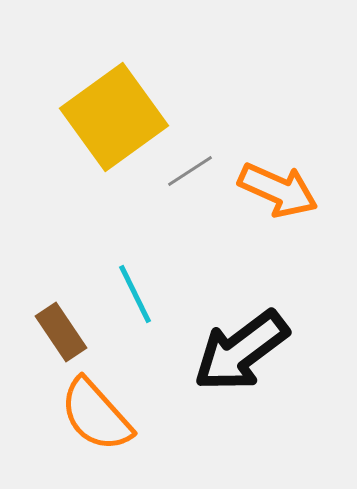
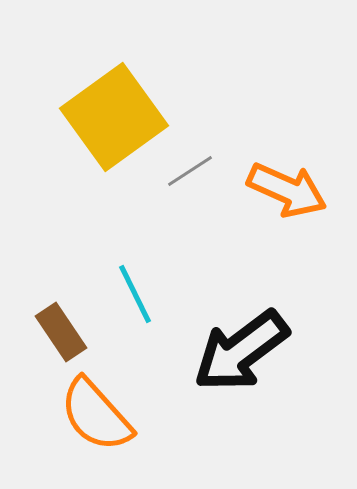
orange arrow: moved 9 px right
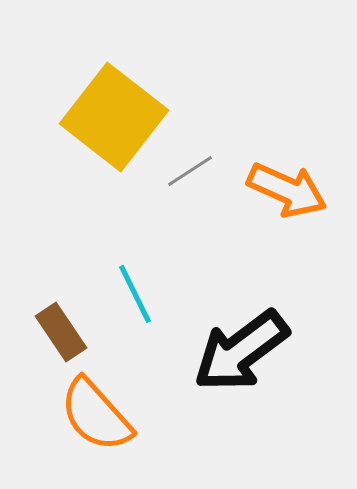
yellow square: rotated 16 degrees counterclockwise
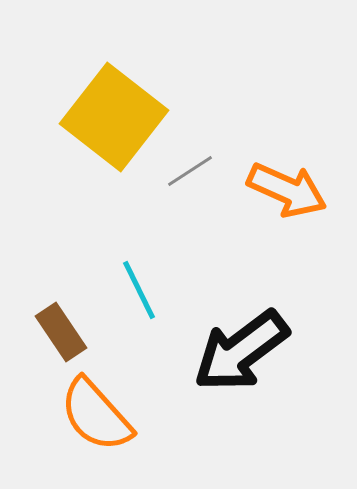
cyan line: moved 4 px right, 4 px up
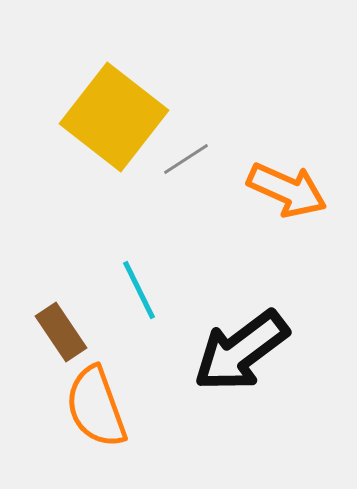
gray line: moved 4 px left, 12 px up
orange semicircle: moved 8 px up; rotated 22 degrees clockwise
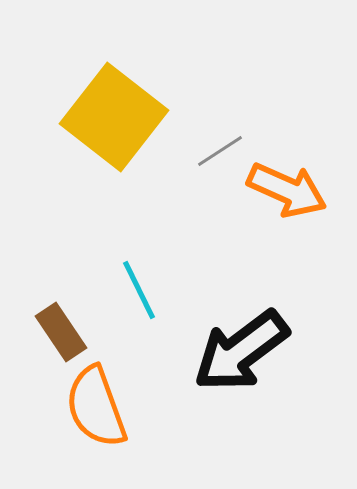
gray line: moved 34 px right, 8 px up
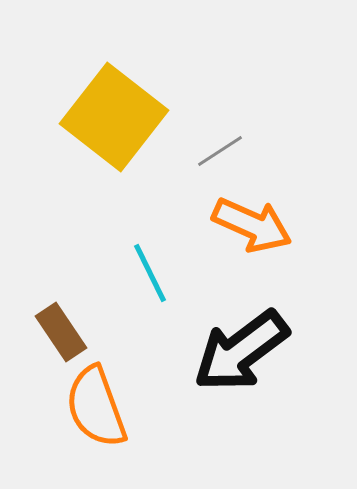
orange arrow: moved 35 px left, 35 px down
cyan line: moved 11 px right, 17 px up
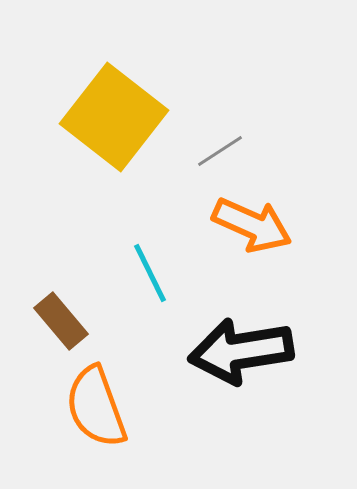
brown rectangle: moved 11 px up; rotated 6 degrees counterclockwise
black arrow: rotated 28 degrees clockwise
